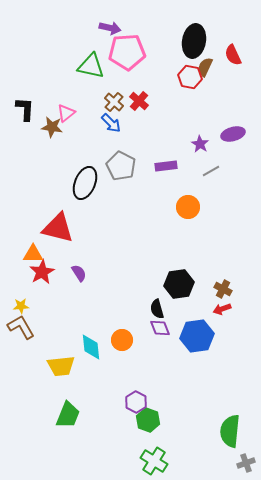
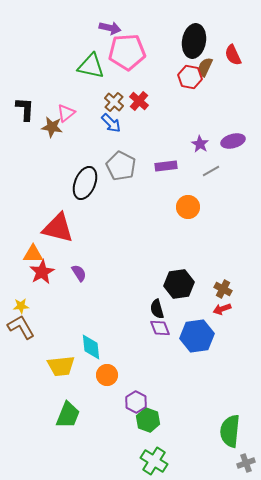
purple ellipse at (233, 134): moved 7 px down
orange circle at (122, 340): moved 15 px left, 35 px down
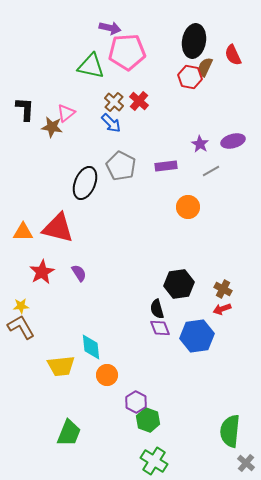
orange triangle at (33, 254): moved 10 px left, 22 px up
green trapezoid at (68, 415): moved 1 px right, 18 px down
gray cross at (246, 463): rotated 30 degrees counterclockwise
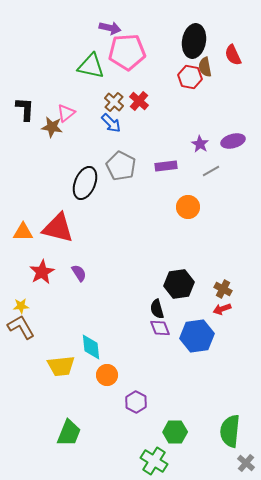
brown semicircle at (205, 67): rotated 36 degrees counterclockwise
green hexagon at (148, 420): moved 27 px right, 12 px down; rotated 20 degrees counterclockwise
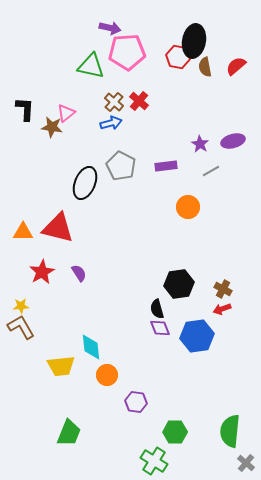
red semicircle at (233, 55): moved 3 px right, 11 px down; rotated 75 degrees clockwise
red hexagon at (190, 77): moved 12 px left, 20 px up
blue arrow at (111, 123): rotated 60 degrees counterclockwise
purple hexagon at (136, 402): rotated 20 degrees counterclockwise
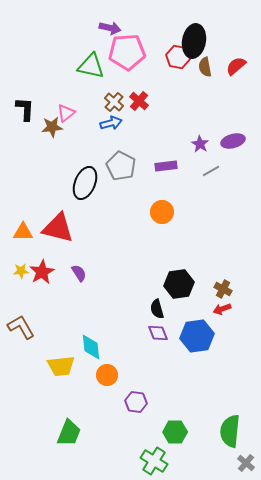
brown star at (52, 127): rotated 15 degrees counterclockwise
orange circle at (188, 207): moved 26 px left, 5 px down
yellow star at (21, 306): moved 35 px up
purple diamond at (160, 328): moved 2 px left, 5 px down
